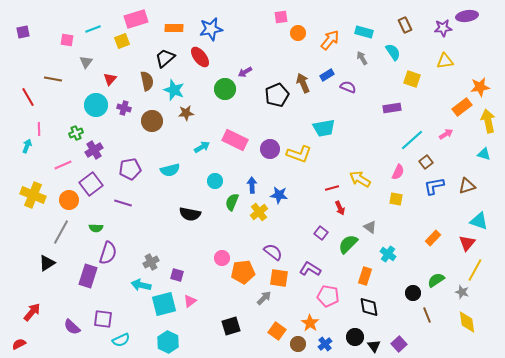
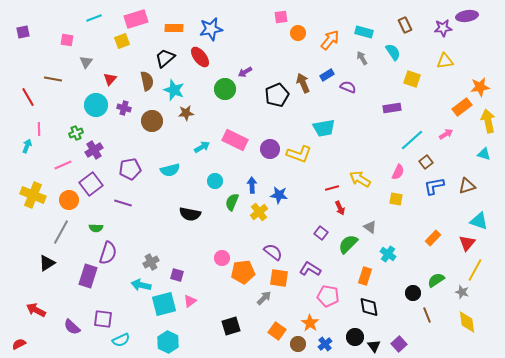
cyan line at (93, 29): moved 1 px right, 11 px up
red arrow at (32, 312): moved 4 px right, 2 px up; rotated 102 degrees counterclockwise
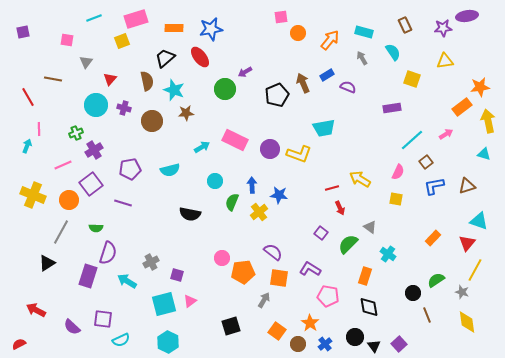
cyan arrow at (141, 285): moved 14 px left, 4 px up; rotated 18 degrees clockwise
gray arrow at (264, 298): moved 2 px down; rotated 14 degrees counterclockwise
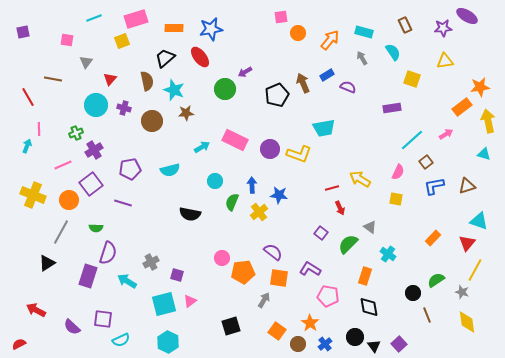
purple ellipse at (467, 16): rotated 40 degrees clockwise
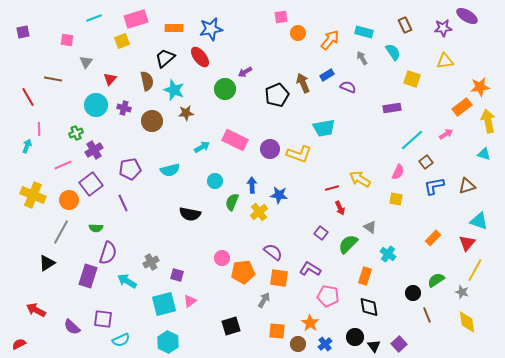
purple line at (123, 203): rotated 48 degrees clockwise
orange square at (277, 331): rotated 30 degrees counterclockwise
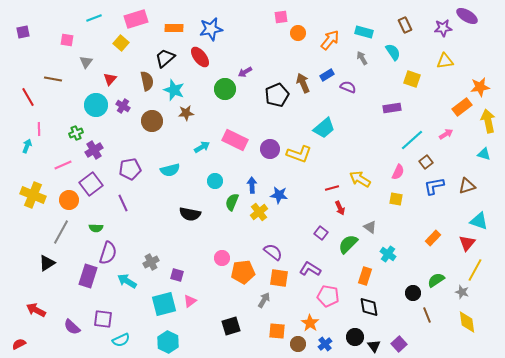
yellow square at (122, 41): moved 1 px left, 2 px down; rotated 28 degrees counterclockwise
purple cross at (124, 108): moved 1 px left, 2 px up; rotated 16 degrees clockwise
cyan trapezoid at (324, 128): rotated 30 degrees counterclockwise
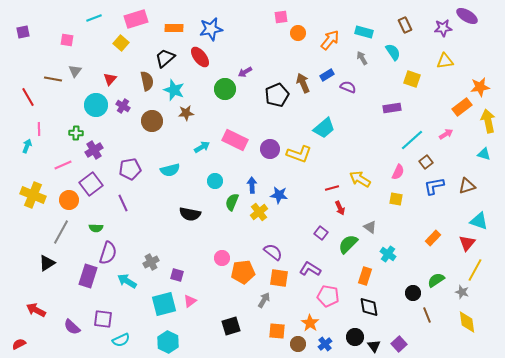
gray triangle at (86, 62): moved 11 px left, 9 px down
green cross at (76, 133): rotated 24 degrees clockwise
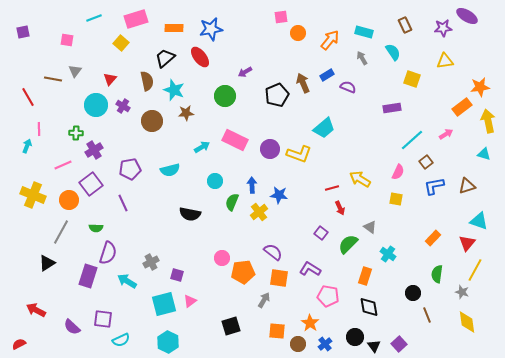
green circle at (225, 89): moved 7 px down
green semicircle at (436, 280): moved 1 px right, 6 px up; rotated 48 degrees counterclockwise
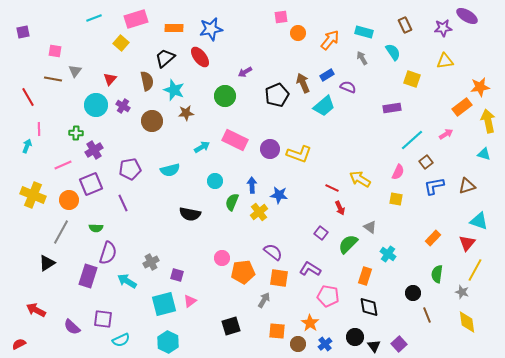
pink square at (67, 40): moved 12 px left, 11 px down
cyan trapezoid at (324, 128): moved 22 px up
purple square at (91, 184): rotated 15 degrees clockwise
red line at (332, 188): rotated 40 degrees clockwise
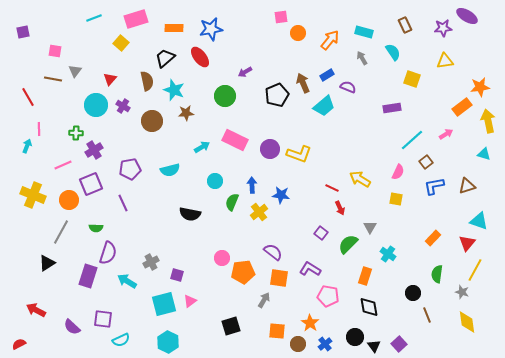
blue star at (279, 195): moved 2 px right
gray triangle at (370, 227): rotated 24 degrees clockwise
